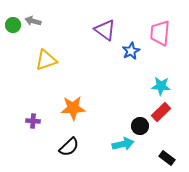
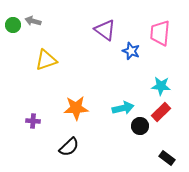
blue star: rotated 24 degrees counterclockwise
orange star: moved 3 px right
cyan arrow: moved 36 px up
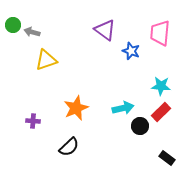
gray arrow: moved 1 px left, 11 px down
orange star: rotated 20 degrees counterclockwise
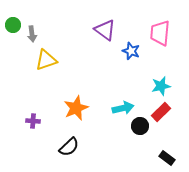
gray arrow: moved 2 px down; rotated 112 degrees counterclockwise
cyan star: rotated 18 degrees counterclockwise
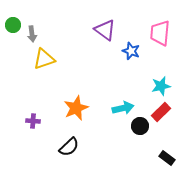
yellow triangle: moved 2 px left, 1 px up
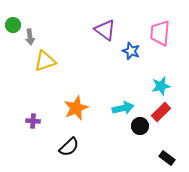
gray arrow: moved 2 px left, 3 px down
yellow triangle: moved 1 px right, 2 px down
